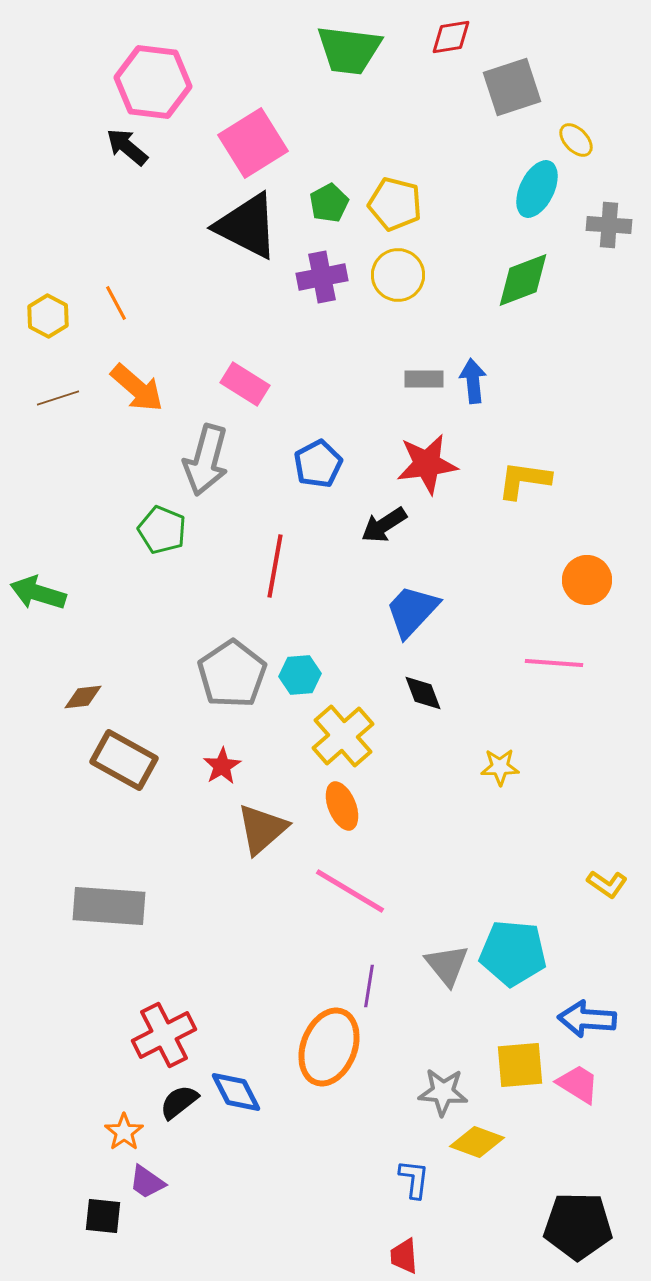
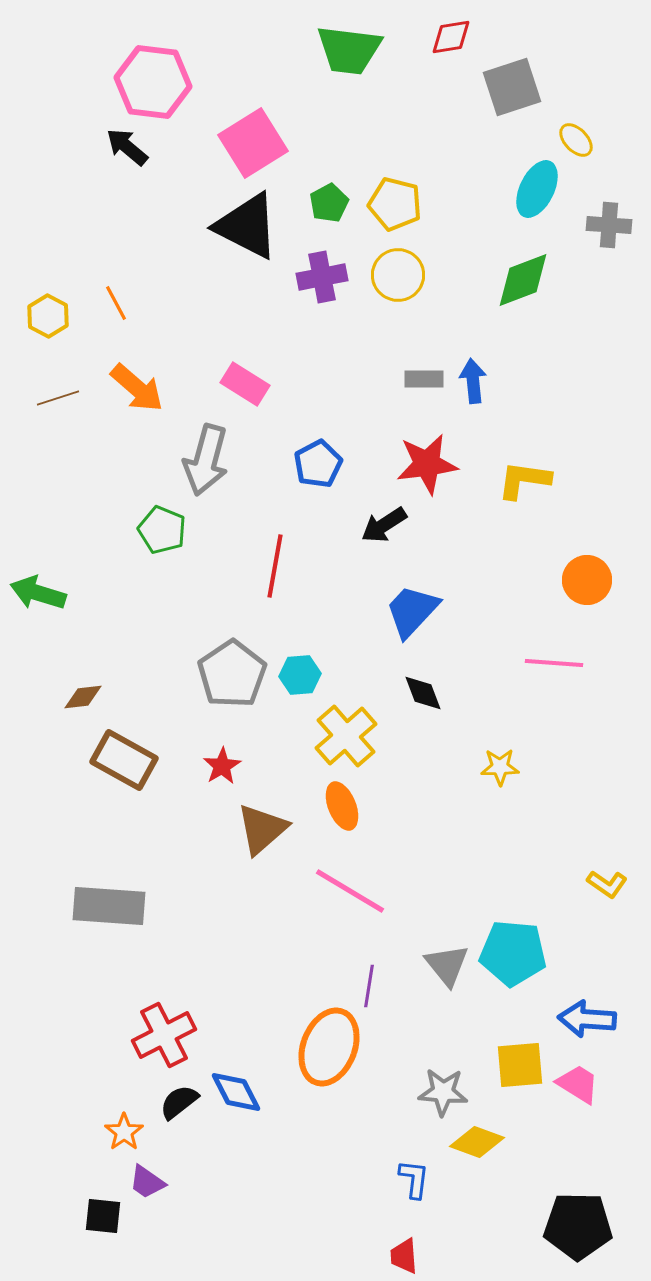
yellow cross at (343, 736): moved 3 px right
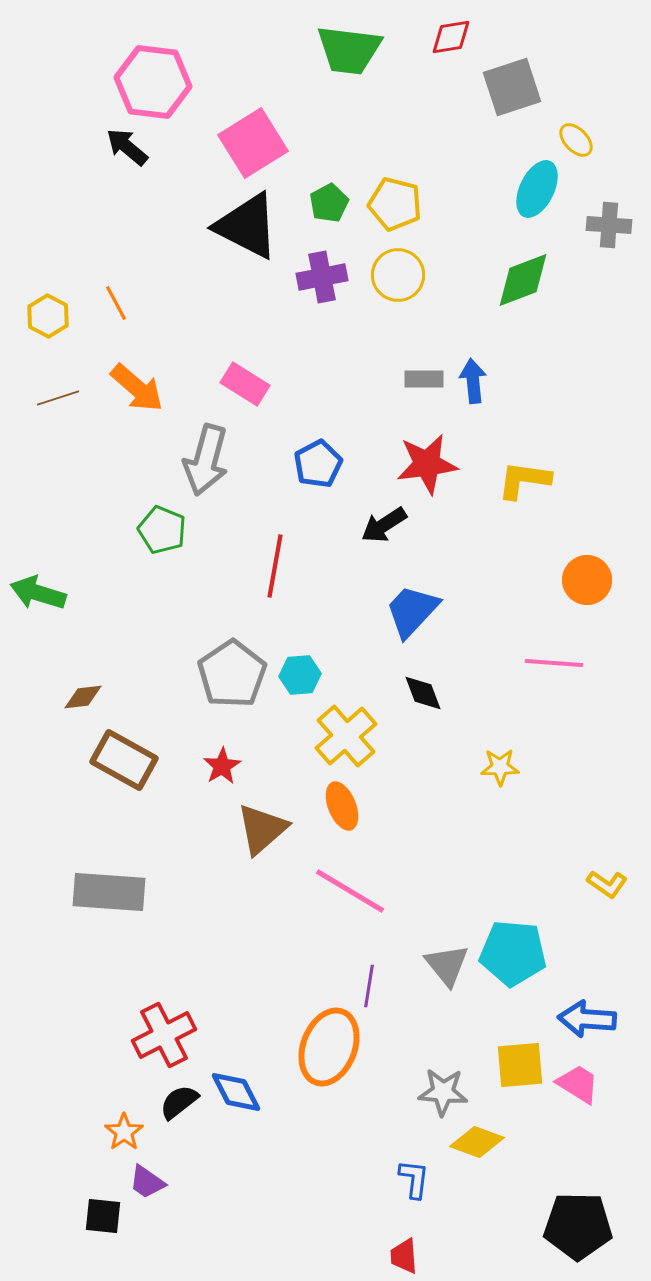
gray rectangle at (109, 906): moved 14 px up
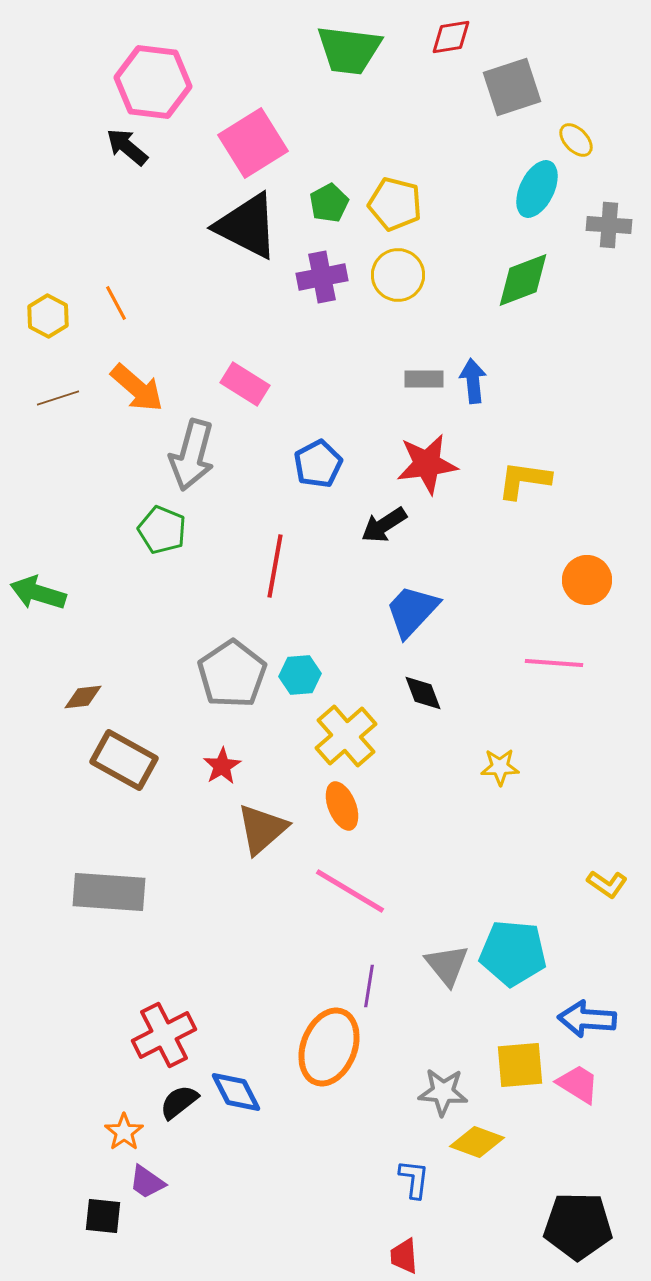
gray arrow at (206, 460): moved 14 px left, 5 px up
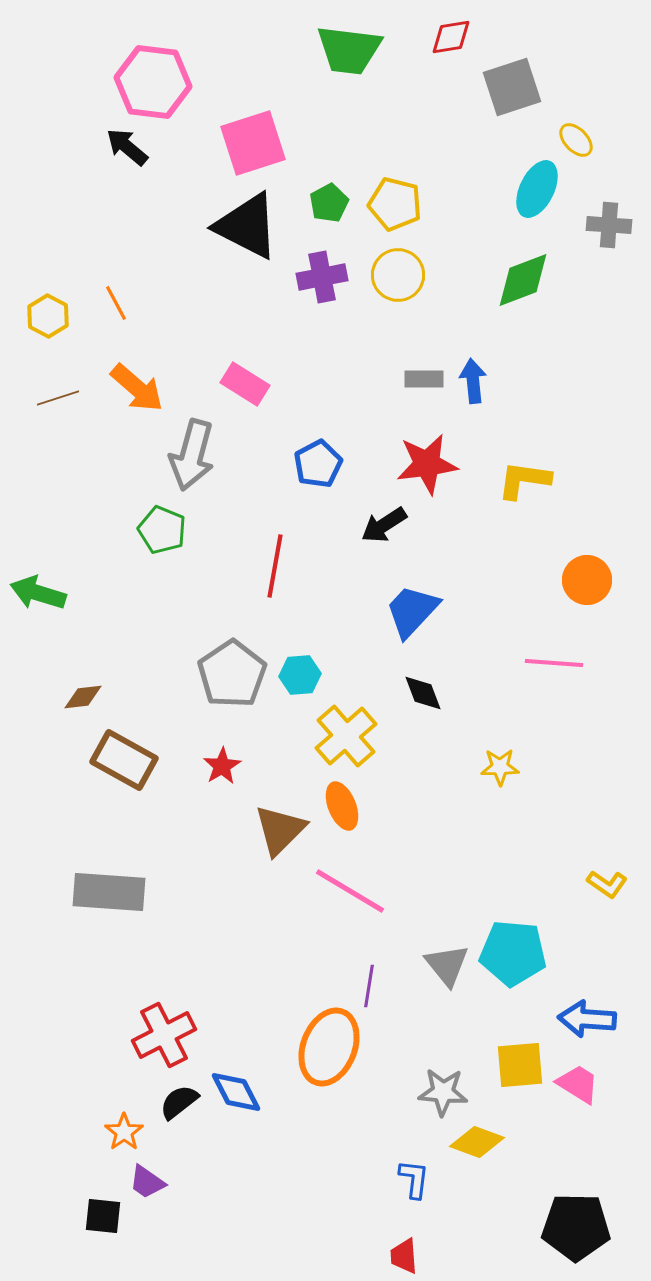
pink square at (253, 143): rotated 14 degrees clockwise
brown triangle at (262, 829): moved 18 px right, 1 px down; rotated 4 degrees counterclockwise
black pentagon at (578, 1226): moved 2 px left, 1 px down
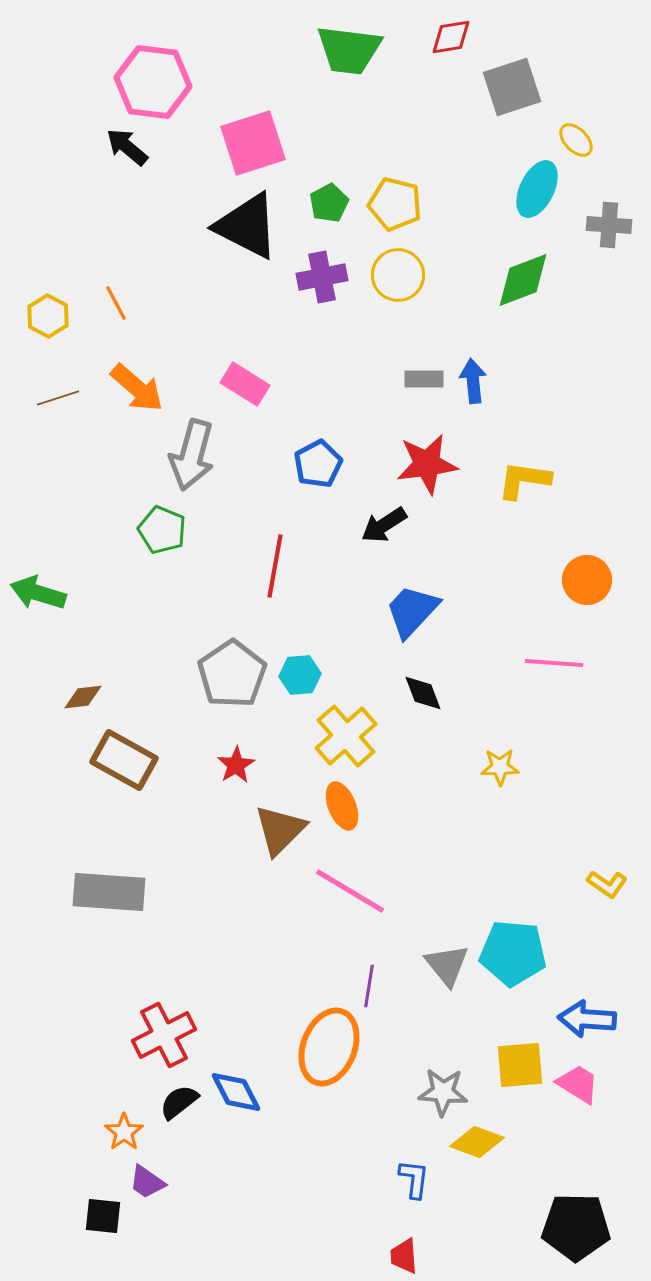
red star at (222, 766): moved 14 px right, 1 px up
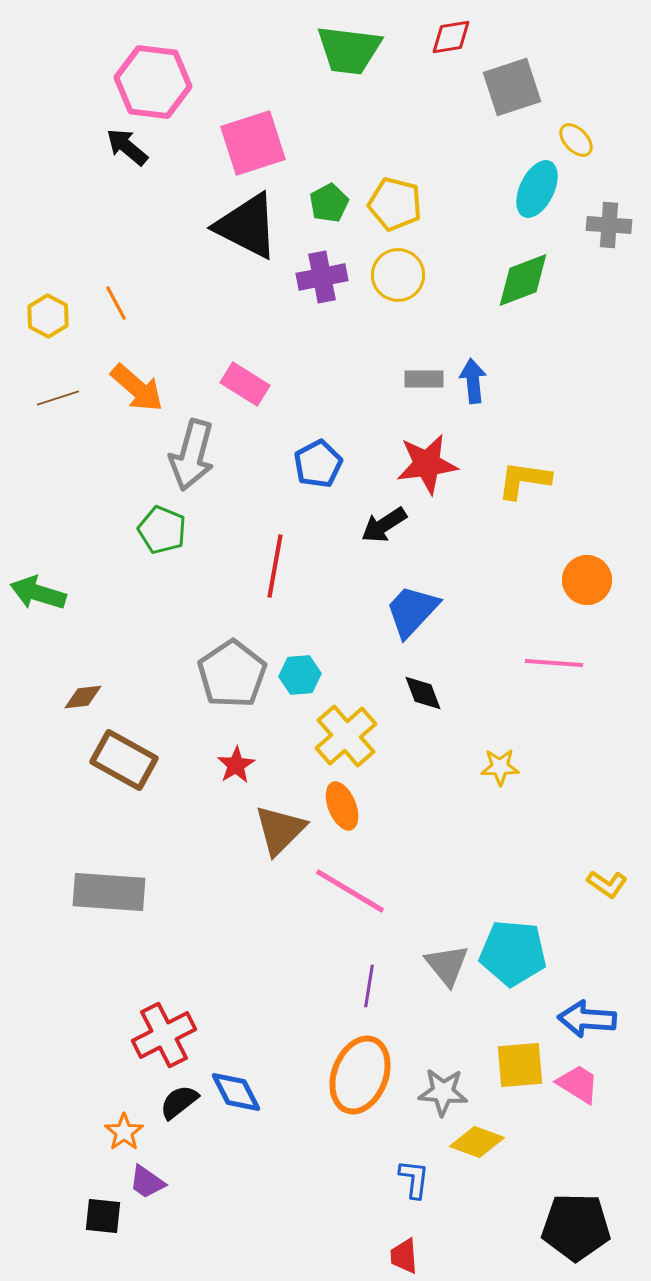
orange ellipse at (329, 1047): moved 31 px right, 28 px down
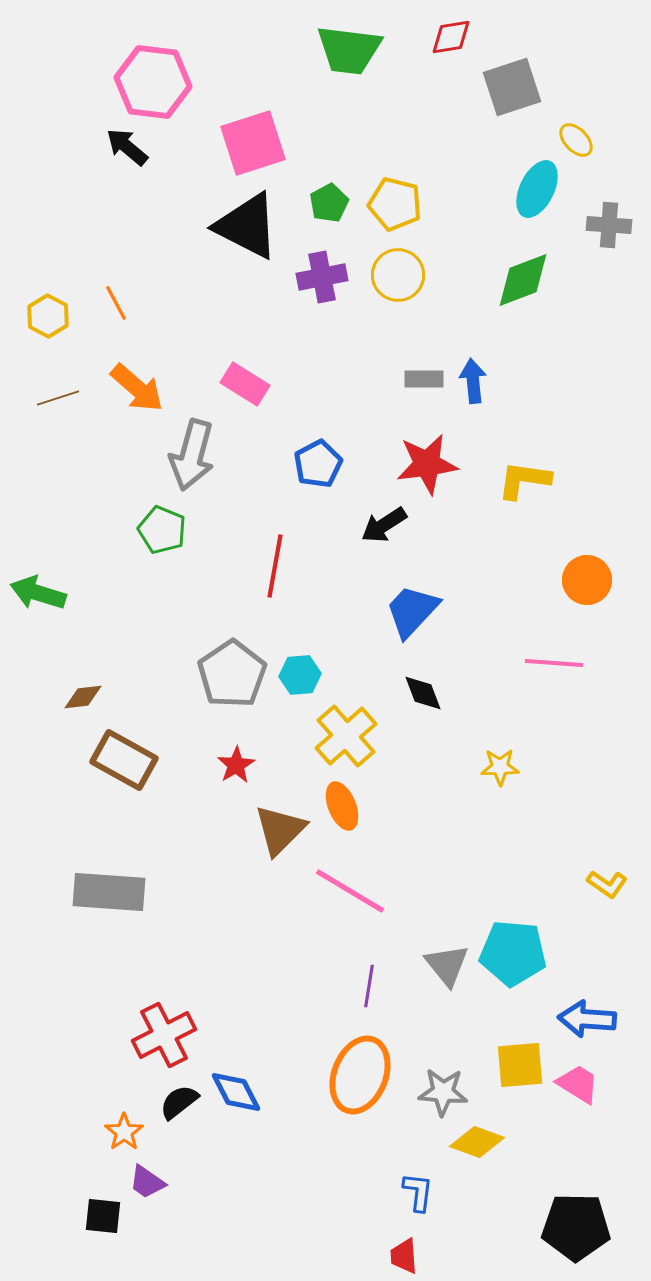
blue L-shape at (414, 1179): moved 4 px right, 13 px down
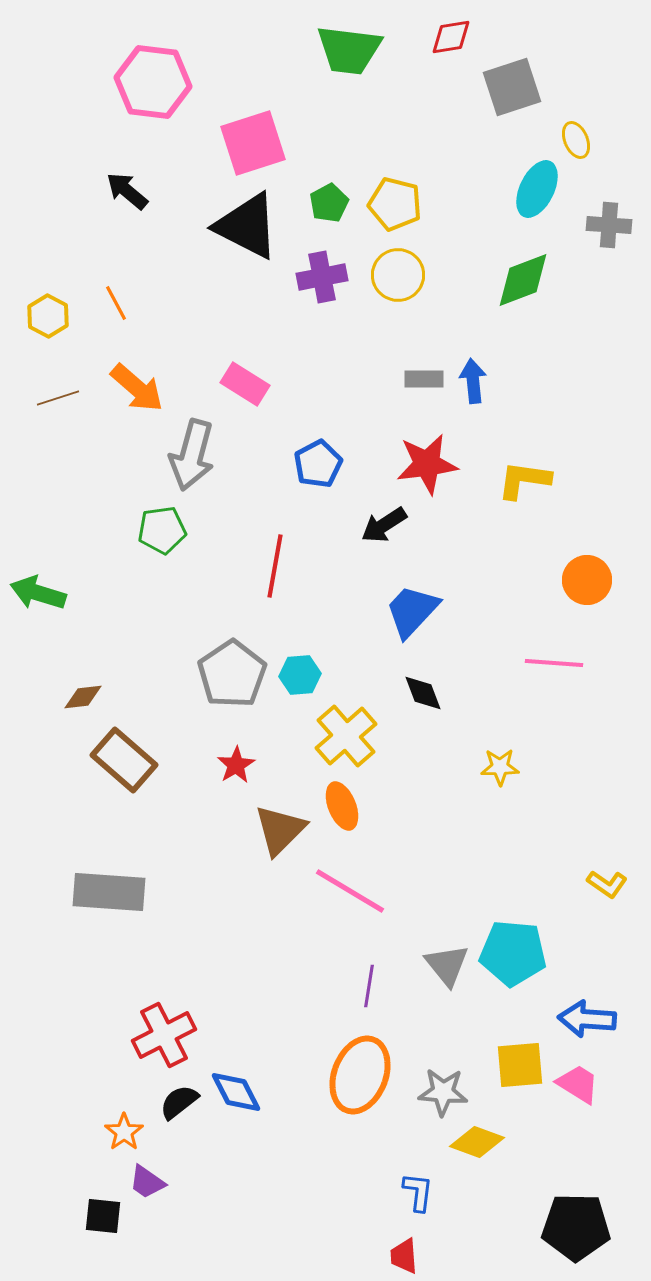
yellow ellipse at (576, 140): rotated 21 degrees clockwise
black arrow at (127, 147): moved 44 px down
green pentagon at (162, 530): rotated 30 degrees counterclockwise
brown rectangle at (124, 760): rotated 12 degrees clockwise
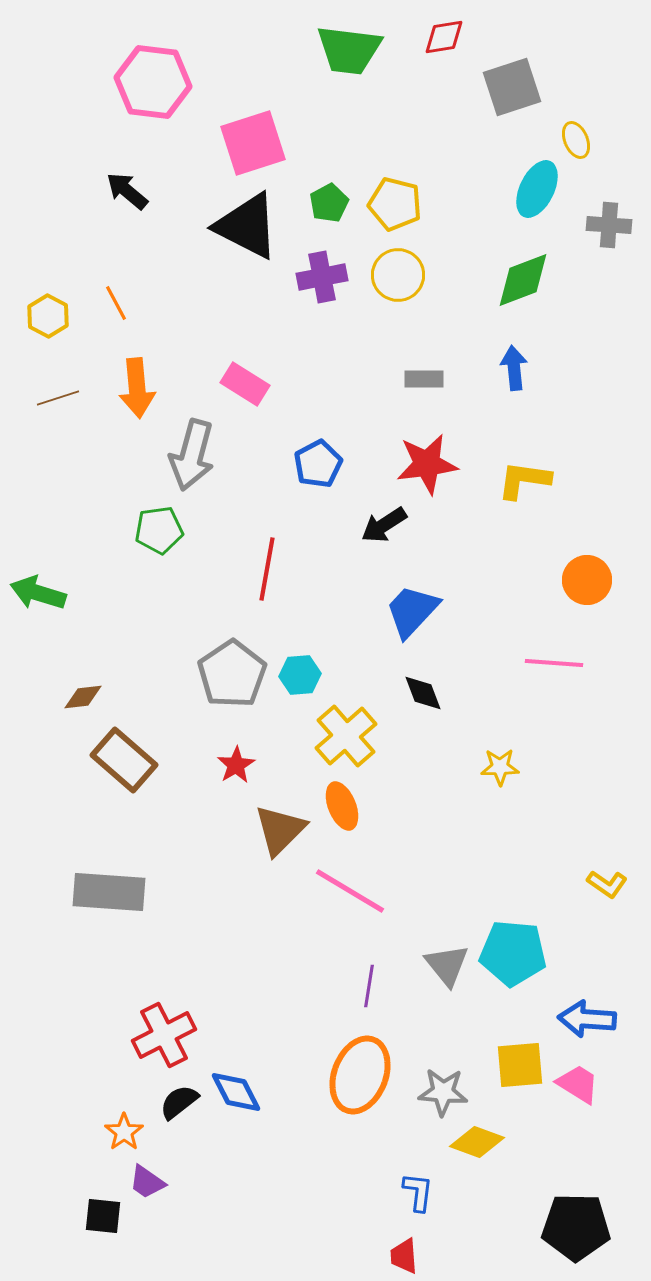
red diamond at (451, 37): moved 7 px left
blue arrow at (473, 381): moved 41 px right, 13 px up
orange arrow at (137, 388): rotated 44 degrees clockwise
green pentagon at (162, 530): moved 3 px left
red line at (275, 566): moved 8 px left, 3 px down
